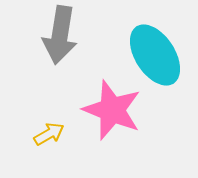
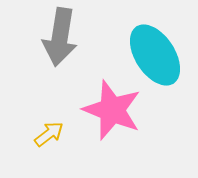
gray arrow: moved 2 px down
yellow arrow: rotated 8 degrees counterclockwise
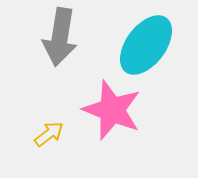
cyan ellipse: moved 9 px left, 10 px up; rotated 70 degrees clockwise
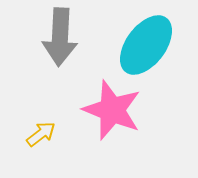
gray arrow: rotated 6 degrees counterclockwise
yellow arrow: moved 8 px left
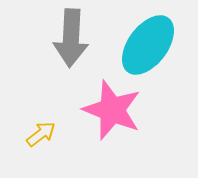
gray arrow: moved 11 px right, 1 px down
cyan ellipse: moved 2 px right
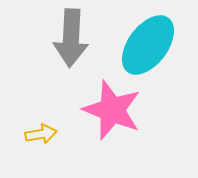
yellow arrow: rotated 28 degrees clockwise
